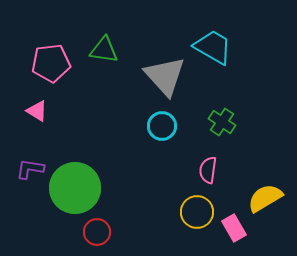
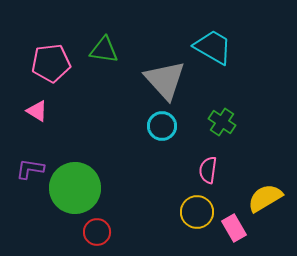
gray triangle: moved 4 px down
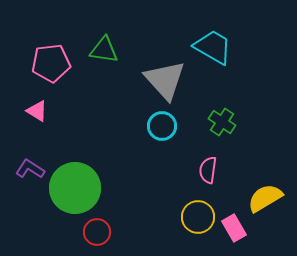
purple L-shape: rotated 24 degrees clockwise
yellow circle: moved 1 px right, 5 px down
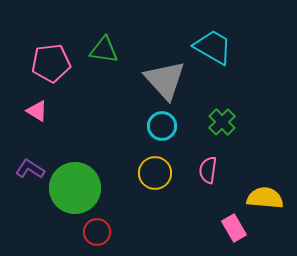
green cross: rotated 12 degrees clockwise
yellow semicircle: rotated 36 degrees clockwise
yellow circle: moved 43 px left, 44 px up
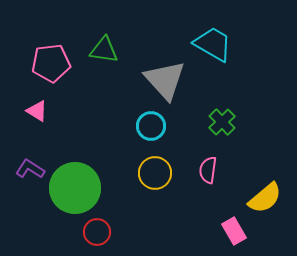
cyan trapezoid: moved 3 px up
cyan circle: moved 11 px left
yellow semicircle: rotated 135 degrees clockwise
pink rectangle: moved 3 px down
